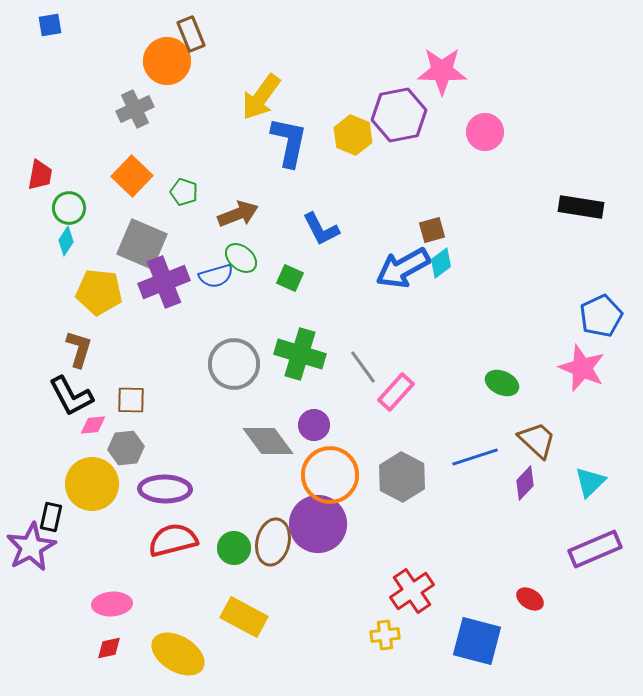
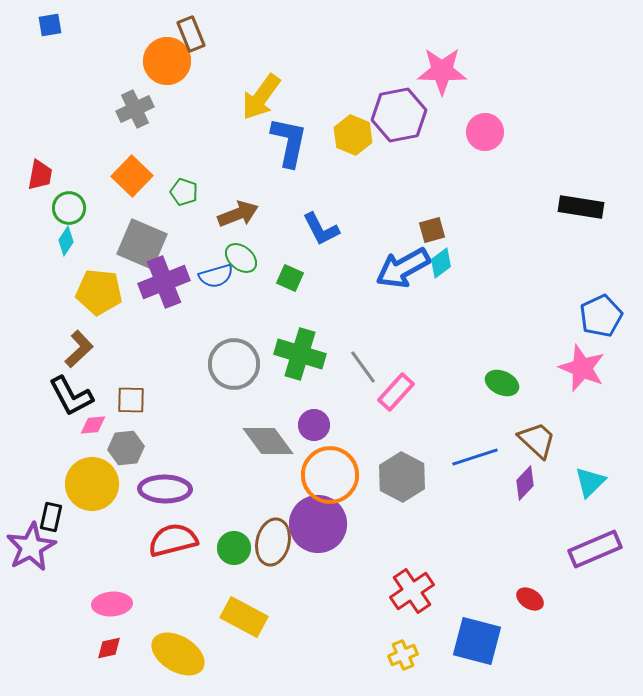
brown L-shape at (79, 349): rotated 30 degrees clockwise
yellow cross at (385, 635): moved 18 px right, 20 px down; rotated 16 degrees counterclockwise
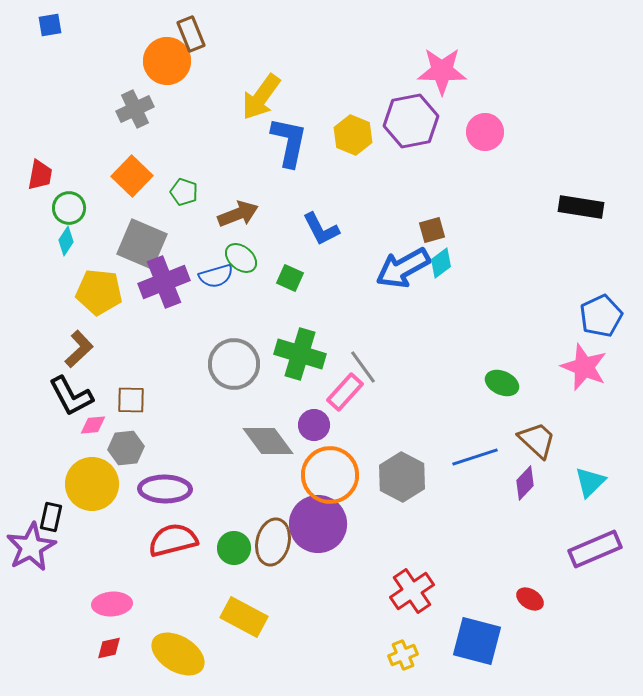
purple hexagon at (399, 115): moved 12 px right, 6 px down
pink star at (582, 368): moved 2 px right, 1 px up
pink rectangle at (396, 392): moved 51 px left
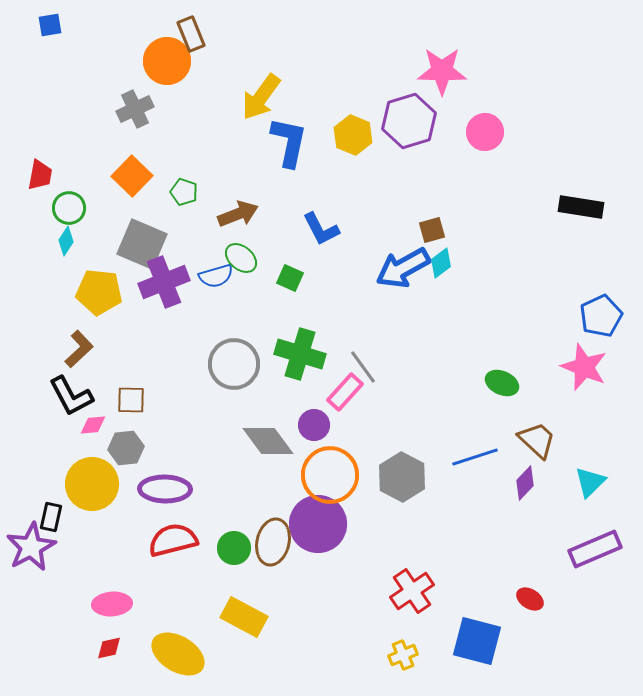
purple hexagon at (411, 121): moved 2 px left; rotated 6 degrees counterclockwise
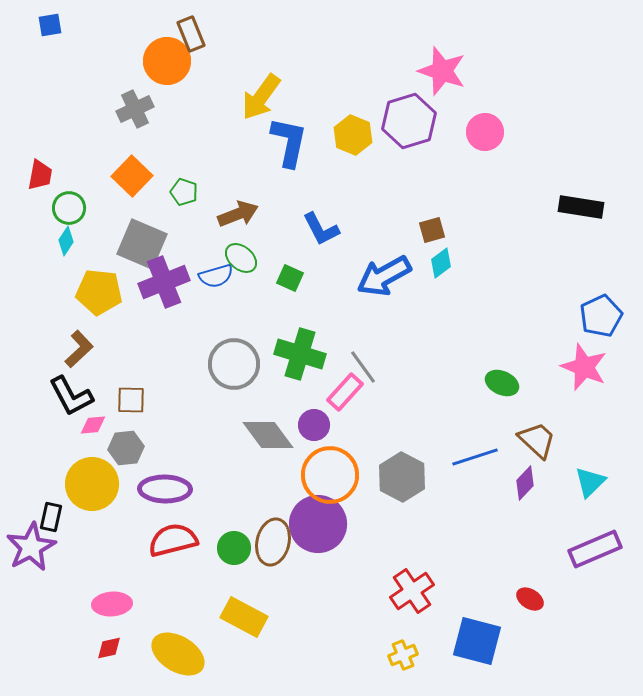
pink star at (442, 71): rotated 18 degrees clockwise
blue arrow at (403, 268): moved 19 px left, 8 px down
gray diamond at (268, 441): moved 6 px up
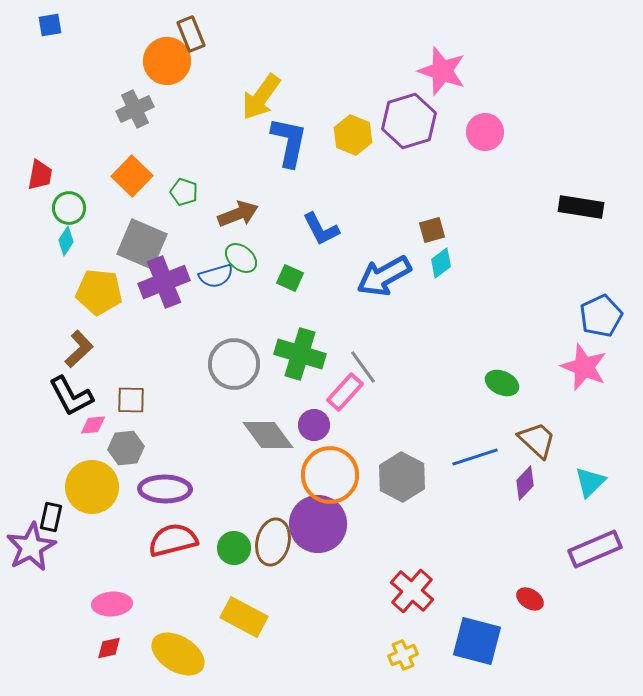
yellow circle at (92, 484): moved 3 px down
red cross at (412, 591): rotated 15 degrees counterclockwise
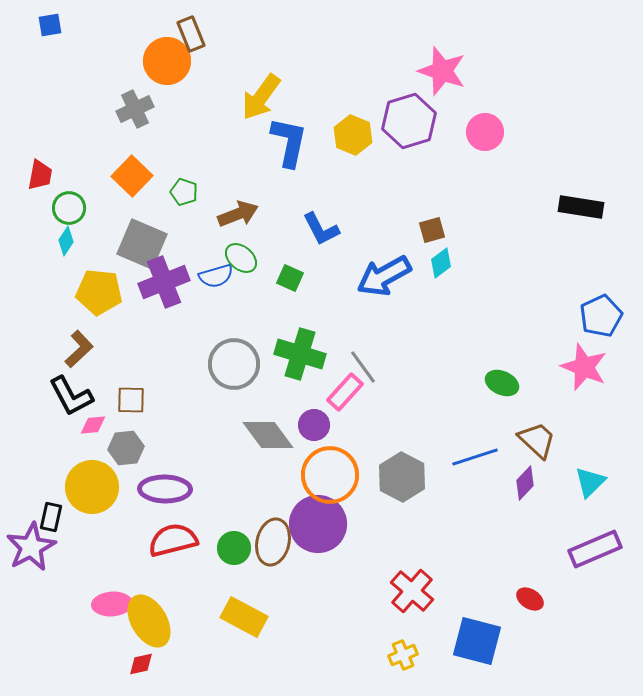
red diamond at (109, 648): moved 32 px right, 16 px down
yellow ellipse at (178, 654): moved 29 px left, 33 px up; rotated 28 degrees clockwise
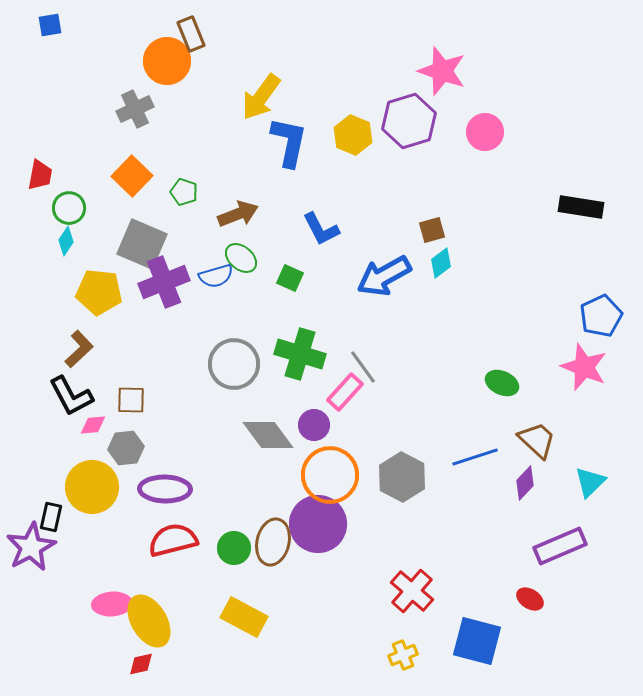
purple rectangle at (595, 549): moved 35 px left, 3 px up
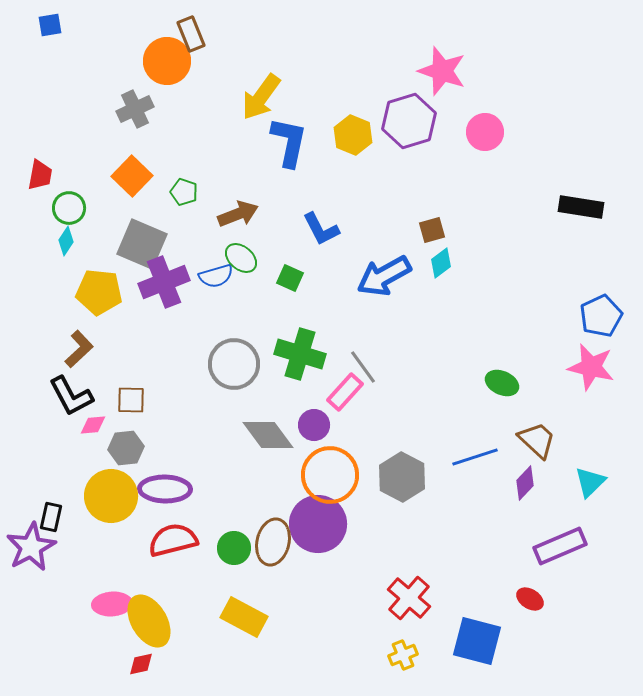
pink star at (584, 367): moved 7 px right; rotated 9 degrees counterclockwise
yellow circle at (92, 487): moved 19 px right, 9 px down
red cross at (412, 591): moved 3 px left, 7 px down
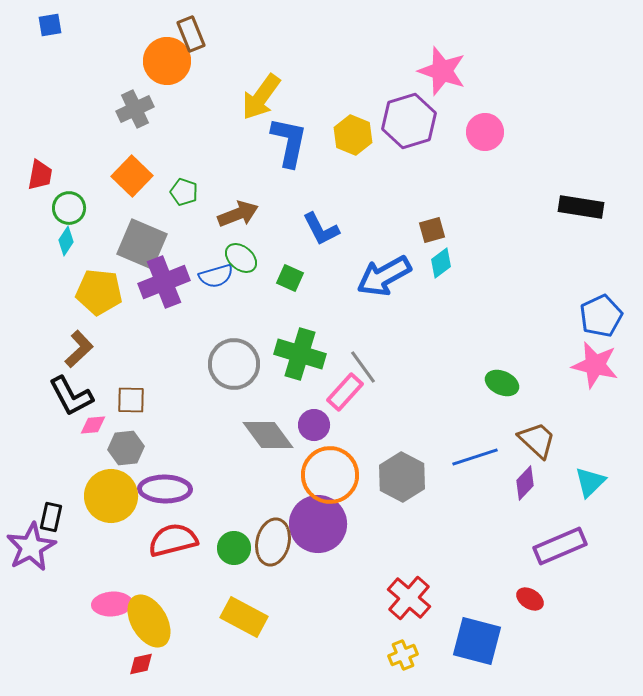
pink star at (591, 367): moved 4 px right, 2 px up
